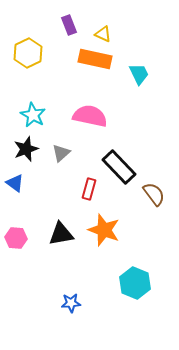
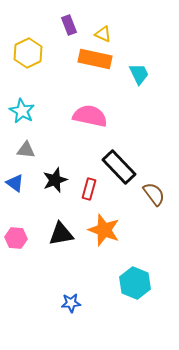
cyan star: moved 11 px left, 4 px up
black star: moved 29 px right, 31 px down
gray triangle: moved 35 px left, 3 px up; rotated 48 degrees clockwise
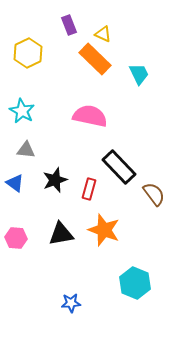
orange rectangle: rotated 32 degrees clockwise
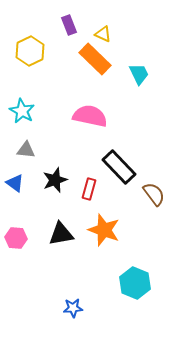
yellow hexagon: moved 2 px right, 2 px up
blue star: moved 2 px right, 5 px down
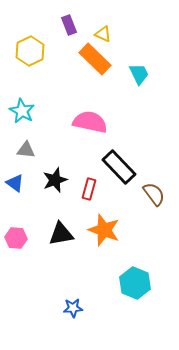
pink semicircle: moved 6 px down
